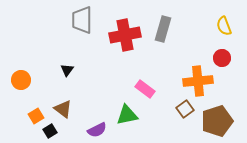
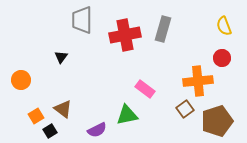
black triangle: moved 6 px left, 13 px up
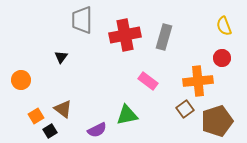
gray rectangle: moved 1 px right, 8 px down
pink rectangle: moved 3 px right, 8 px up
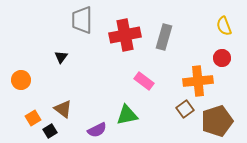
pink rectangle: moved 4 px left
orange square: moved 3 px left, 2 px down
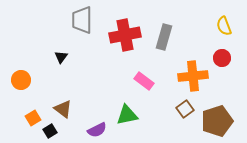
orange cross: moved 5 px left, 5 px up
